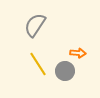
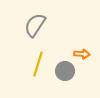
orange arrow: moved 4 px right, 1 px down
yellow line: rotated 50 degrees clockwise
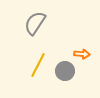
gray semicircle: moved 2 px up
yellow line: moved 1 px down; rotated 10 degrees clockwise
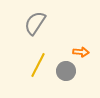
orange arrow: moved 1 px left, 2 px up
gray circle: moved 1 px right
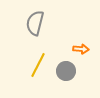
gray semicircle: rotated 20 degrees counterclockwise
orange arrow: moved 3 px up
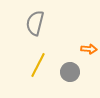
orange arrow: moved 8 px right
gray circle: moved 4 px right, 1 px down
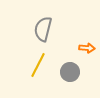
gray semicircle: moved 8 px right, 6 px down
orange arrow: moved 2 px left, 1 px up
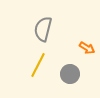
orange arrow: rotated 28 degrees clockwise
gray circle: moved 2 px down
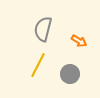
orange arrow: moved 8 px left, 7 px up
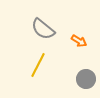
gray semicircle: rotated 65 degrees counterclockwise
gray circle: moved 16 px right, 5 px down
